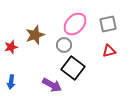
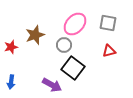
gray square: moved 1 px up; rotated 24 degrees clockwise
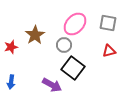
brown star: rotated 12 degrees counterclockwise
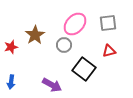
gray square: rotated 18 degrees counterclockwise
black square: moved 11 px right, 1 px down
